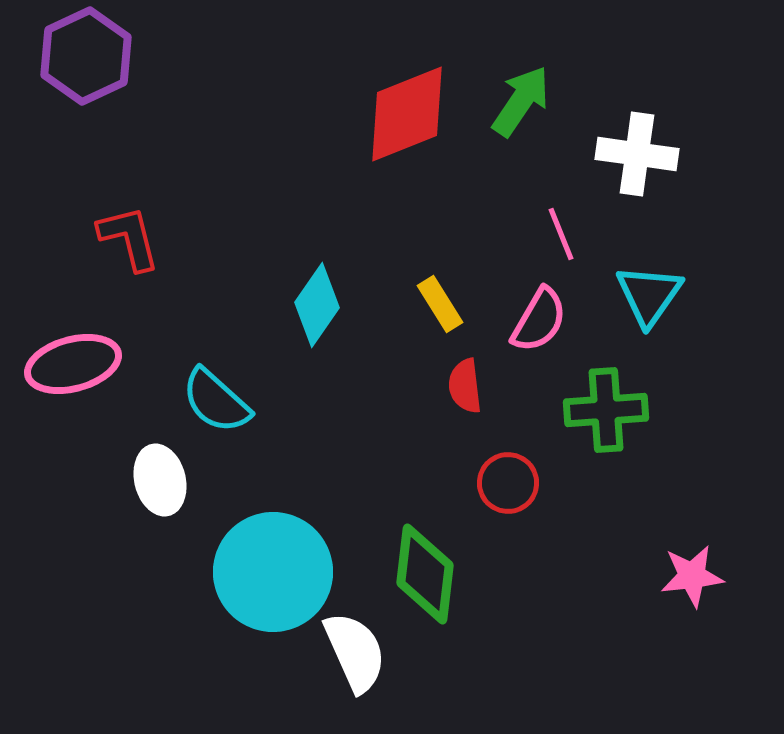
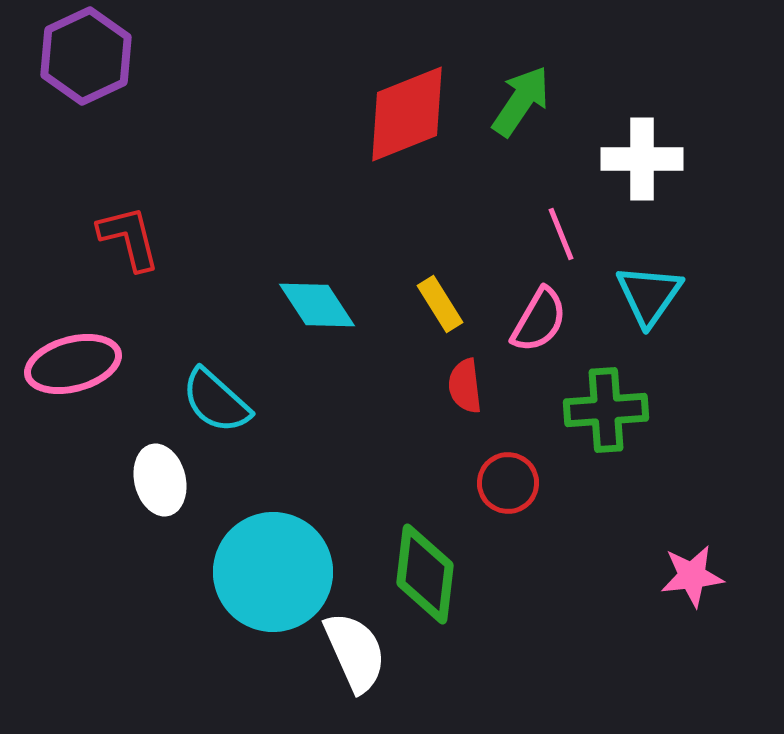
white cross: moved 5 px right, 5 px down; rotated 8 degrees counterclockwise
cyan diamond: rotated 68 degrees counterclockwise
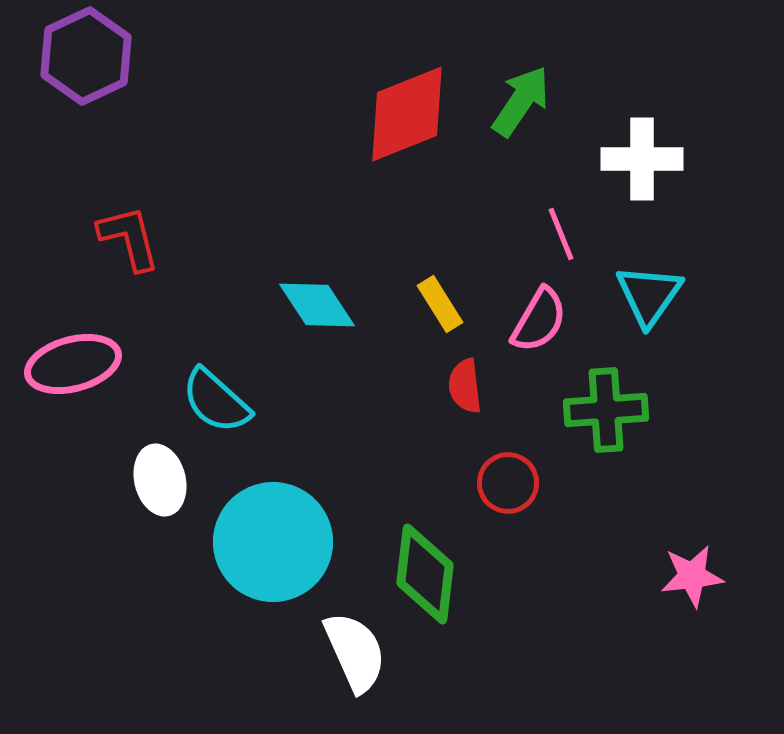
cyan circle: moved 30 px up
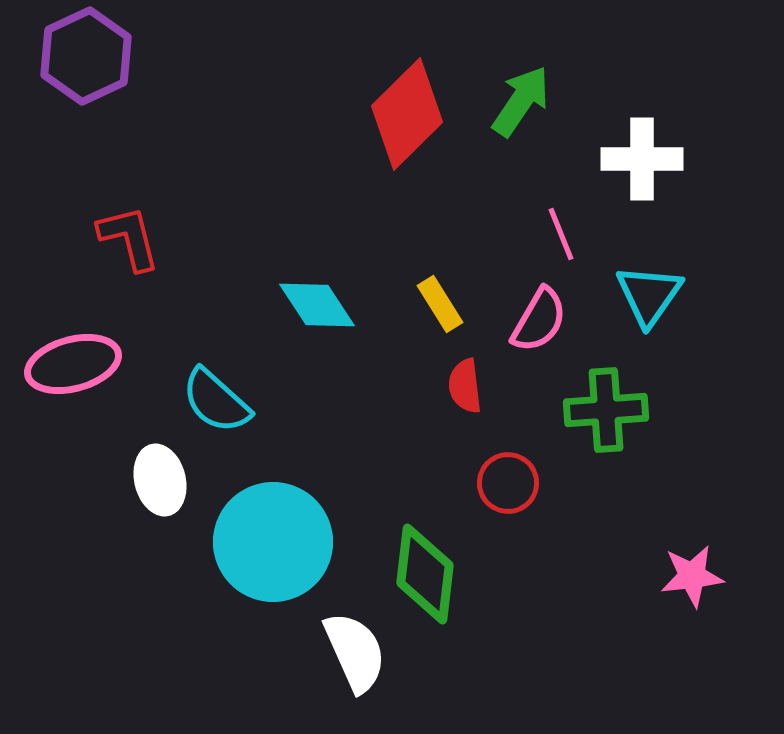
red diamond: rotated 23 degrees counterclockwise
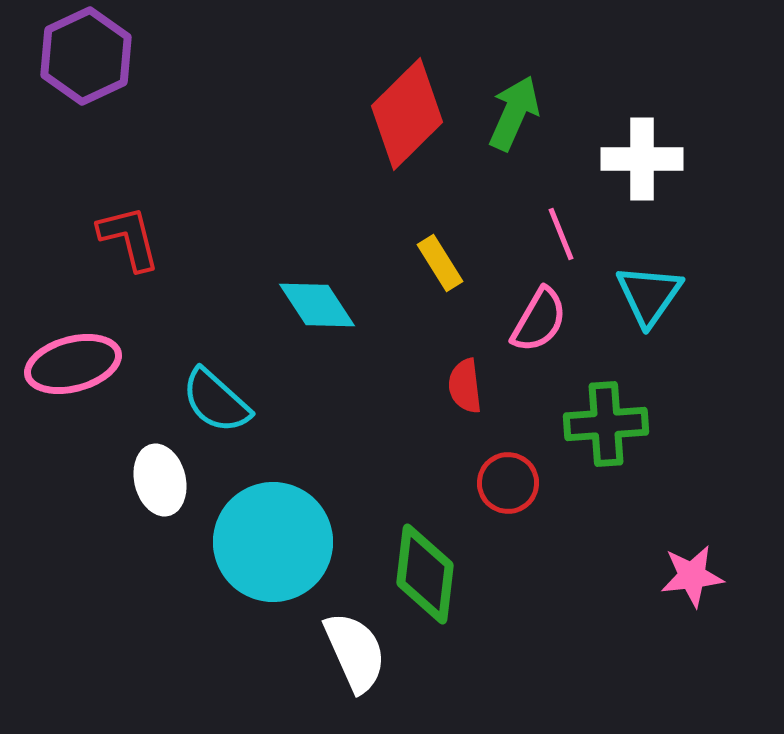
green arrow: moved 7 px left, 12 px down; rotated 10 degrees counterclockwise
yellow rectangle: moved 41 px up
green cross: moved 14 px down
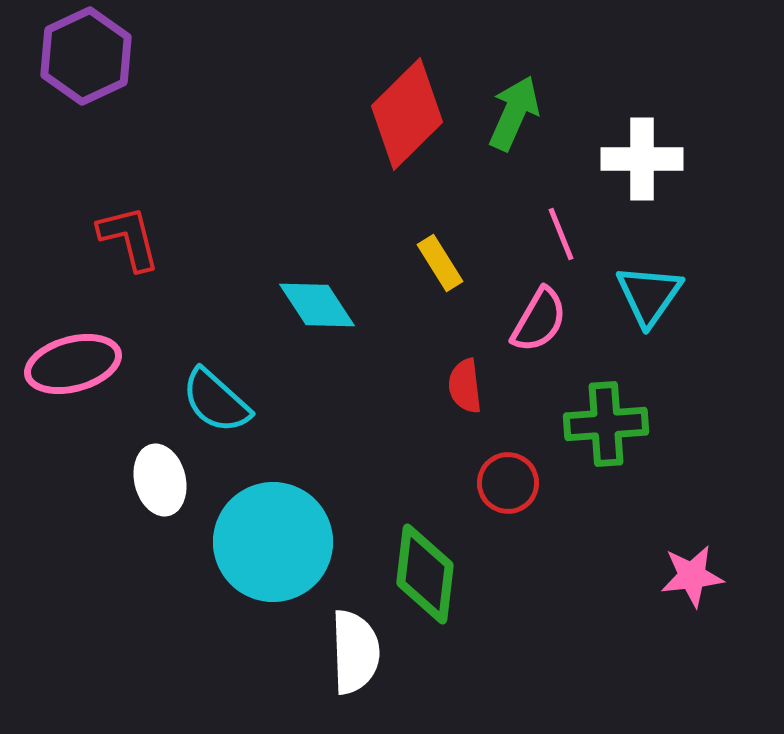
white semicircle: rotated 22 degrees clockwise
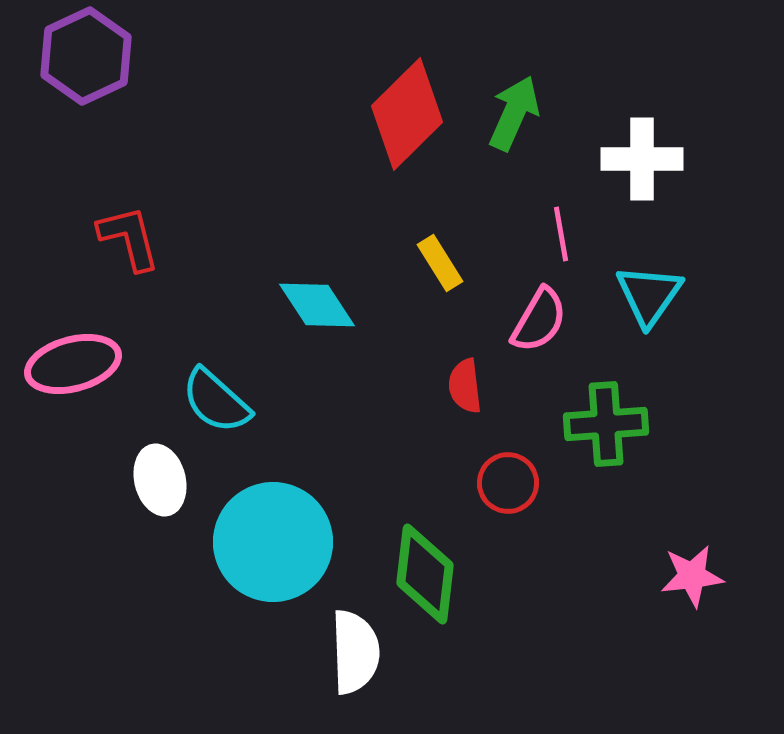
pink line: rotated 12 degrees clockwise
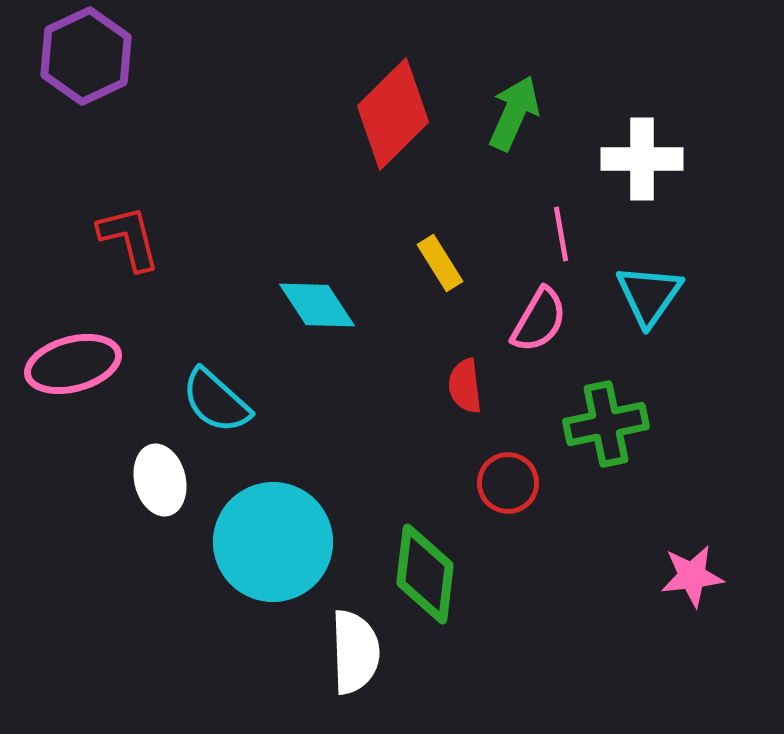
red diamond: moved 14 px left
green cross: rotated 8 degrees counterclockwise
